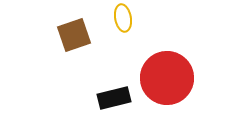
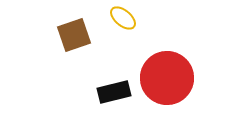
yellow ellipse: rotated 40 degrees counterclockwise
black rectangle: moved 6 px up
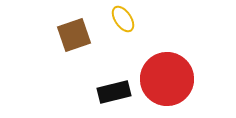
yellow ellipse: moved 1 px down; rotated 16 degrees clockwise
red circle: moved 1 px down
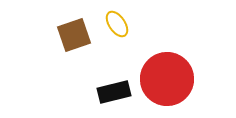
yellow ellipse: moved 6 px left, 5 px down
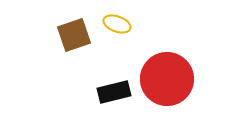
yellow ellipse: rotated 36 degrees counterclockwise
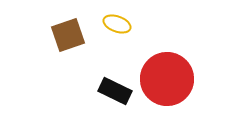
brown square: moved 6 px left
black rectangle: moved 1 px right, 1 px up; rotated 40 degrees clockwise
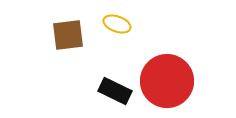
brown square: rotated 12 degrees clockwise
red circle: moved 2 px down
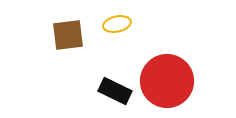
yellow ellipse: rotated 32 degrees counterclockwise
